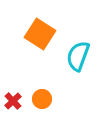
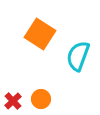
orange circle: moved 1 px left
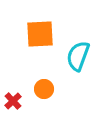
orange square: rotated 36 degrees counterclockwise
orange circle: moved 3 px right, 10 px up
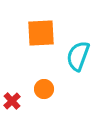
orange square: moved 1 px right, 1 px up
red cross: moved 1 px left
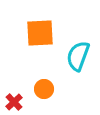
orange square: moved 1 px left
red cross: moved 2 px right, 1 px down
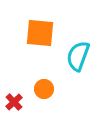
orange square: rotated 8 degrees clockwise
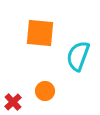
orange circle: moved 1 px right, 2 px down
red cross: moved 1 px left
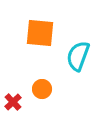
orange circle: moved 3 px left, 2 px up
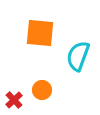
orange circle: moved 1 px down
red cross: moved 1 px right, 2 px up
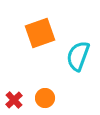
orange square: rotated 24 degrees counterclockwise
orange circle: moved 3 px right, 8 px down
